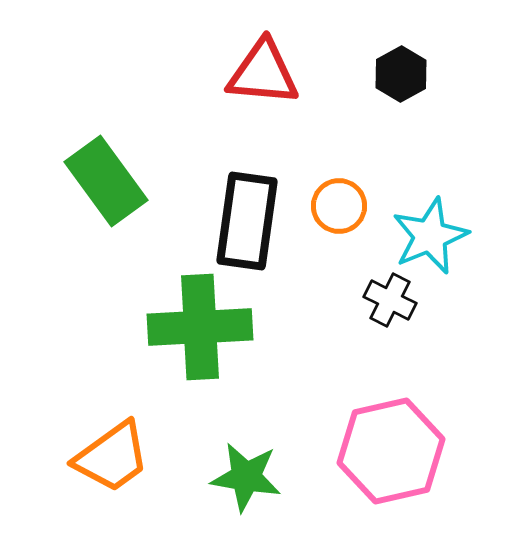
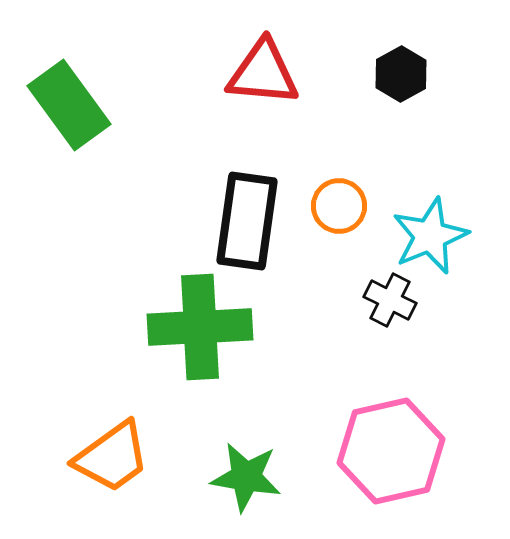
green rectangle: moved 37 px left, 76 px up
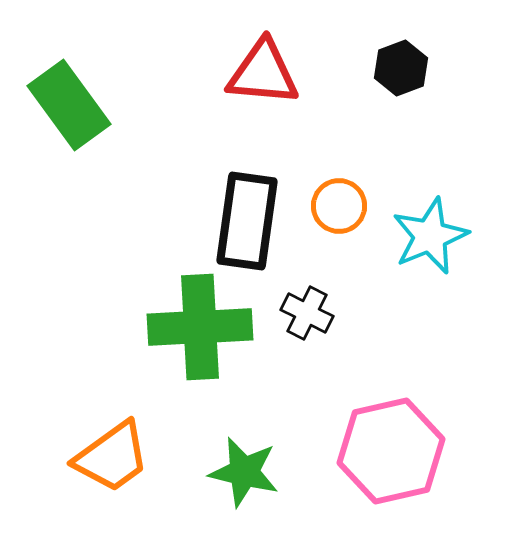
black hexagon: moved 6 px up; rotated 8 degrees clockwise
black cross: moved 83 px left, 13 px down
green star: moved 2 px left, 5 px up; rotated 4 degrees clockwise
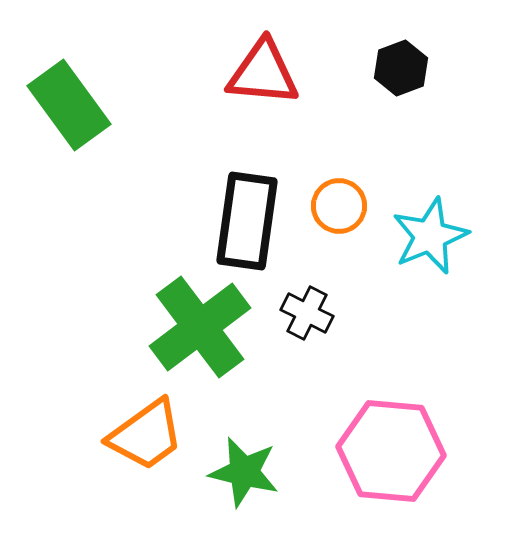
green cross: rotated 34 degrees counterclockwise
pink hexagon: rotated 18 degrees clockwise
orange trapezoid: moved 34 px right, 22 px up
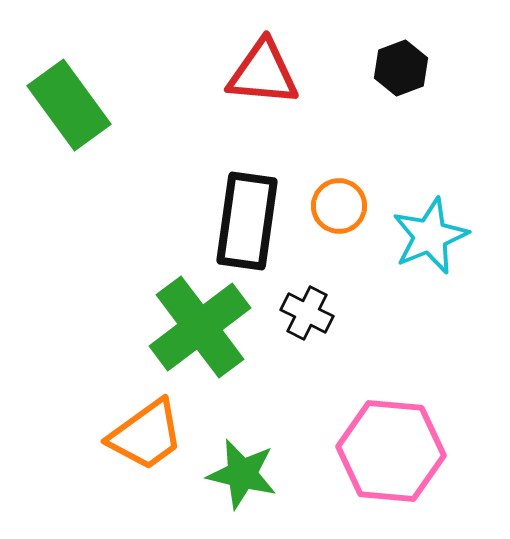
green star: moved 2 px left, 2 px down
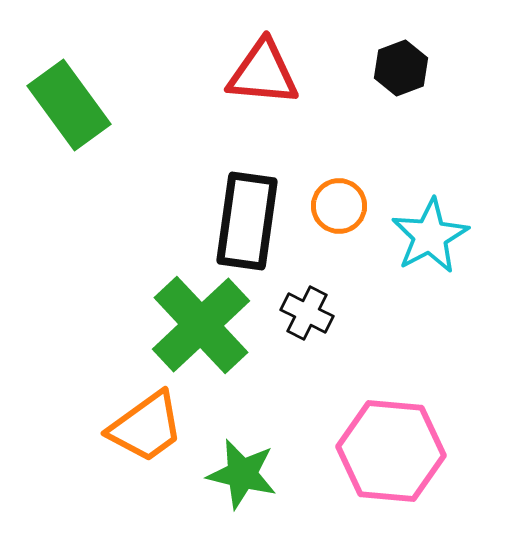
cyan star: rotated 6 degrees counterclockwise
green cross: moved 1 px right, 2 px up; rotated 6 degrees counterclockwise
orange trapezoid: moved 8 px up
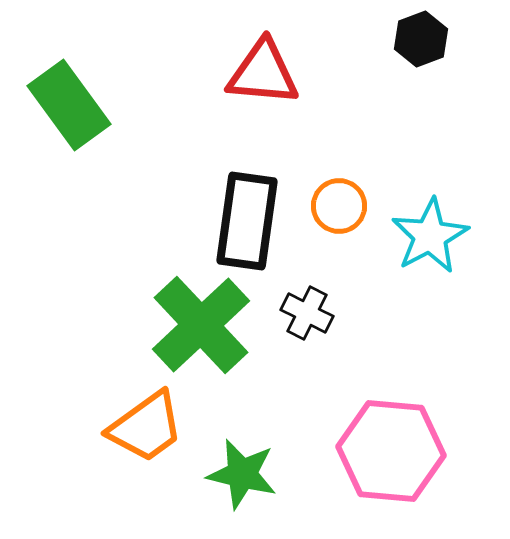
black hexagon: moved 20 px right, 29 px up
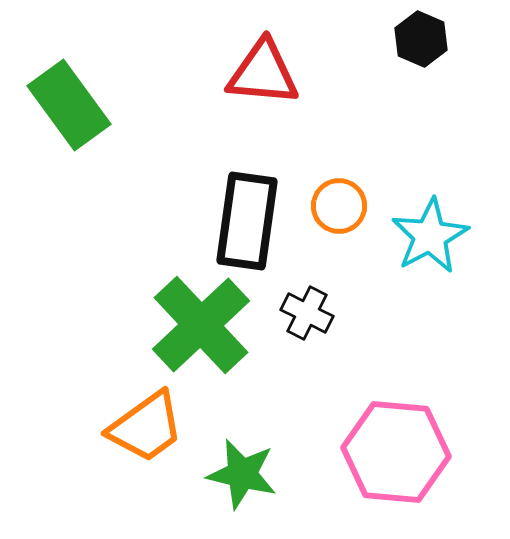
black hexagon: rotated 16 degrees counterclockwise
pink hexagon: moved 5 px right, 1 px down
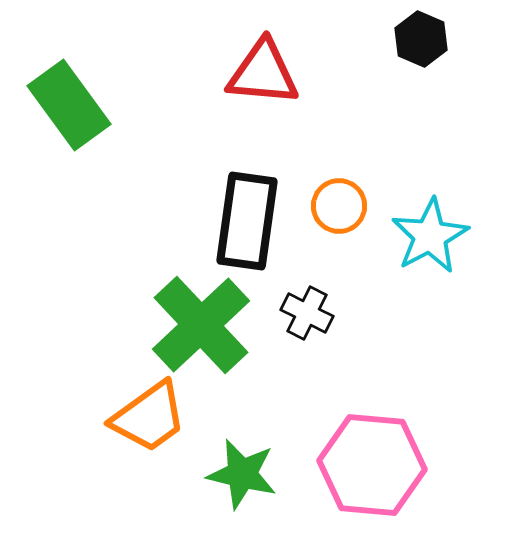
orange trapezoid: moved 3 px right, 10 px up
pink hexagon: moved 24 px left, 13 px down
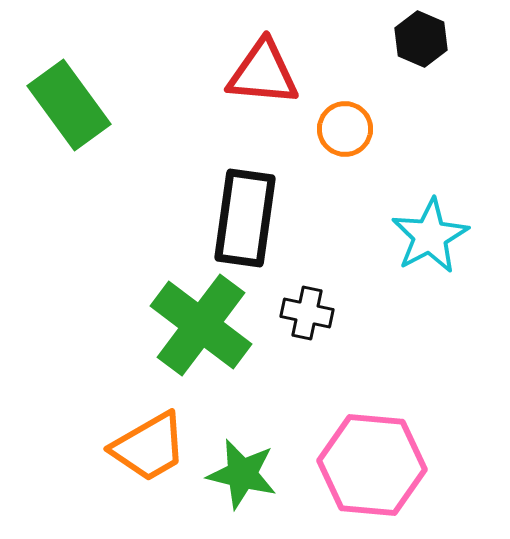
orange circle: moved 6 px right, 77 px up
black rectangle: moved 2 px left, 3 px up
black cross: rotated 15 degrees counterclockwise
green cross: rotated 10 degrees counterclockwise
orange trapezoid: moved 30 px down; rotated 6 degrees clockwise
